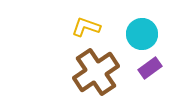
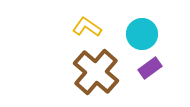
yellow L-shape: moved 1 px right; rotated 16 degrees clockwise
brown cross: rotated 15 degrees counterclockwise
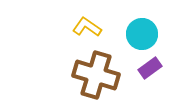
brown cross: moved 3 px down; rotated 24 degrees counterclockwise
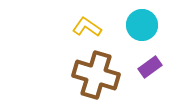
cyan circle: moved 9 px up
purple rectangle: moved 1 px up
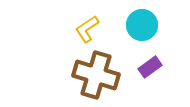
yellow L-shape: moved 2 px down; rotated 68 degrees counterclockwise
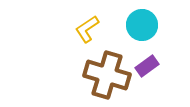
purple rectangle: moved 3 px left, 1 px up
brown cross: moved 11 px right
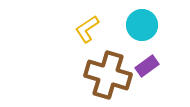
brown cross: moved 1 px right
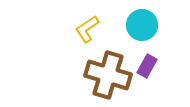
purple rectangle: rotated 25 degrees counterclockwise
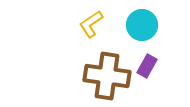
yellow L-shape: moved 4 px right, 5 px up
brown cross: moved 1 px left, 1 px down; rotated 9 degrees counterclockwise
